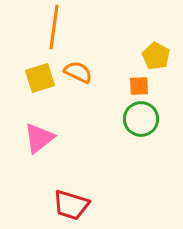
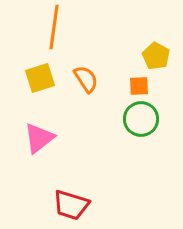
orange semicircle: moved 8 px right, 7 px down; rotated 32 degrees clockwise
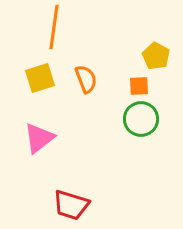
orange semicircle: rotated 12 degrees clockwise
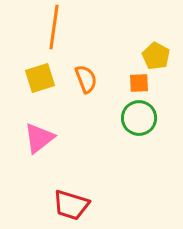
orange square: moved 3 px up
green circle: moved 2 px left, 1 px up
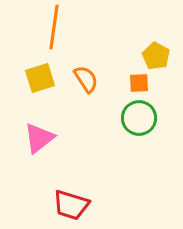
orange semicircle: rotated 12 degrees counterclockwise
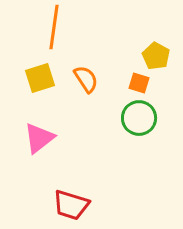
orange square: rotated 20 degrees clockwise
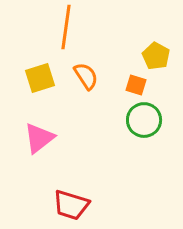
orange line: moved 12 px right
orange semicircle: moved 3 px up
orange square: moved 3 px left, 2 px down
green circle: moved 5 px right, 2 px down
